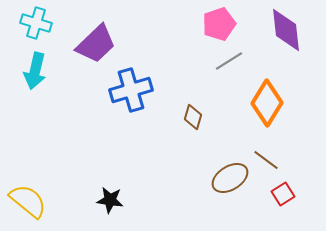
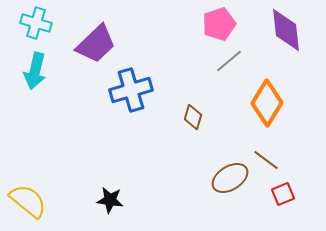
gray line: rotated 8 degrees counterclockwise
red square: rotated 10 degrees clockwise
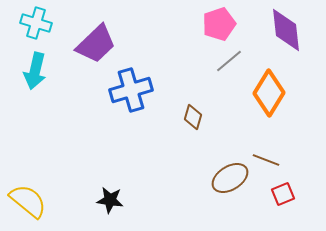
orange diamond: moved 2 px right, 10 px up
brown line: rotated 16 degrees counterclockwise
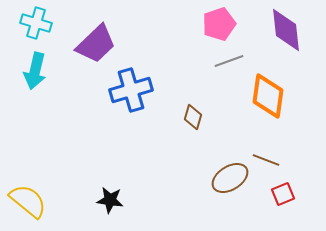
gray line: rotated 20 degrees clockwise
orange diamond: moved 1 px left, 3 px down; rotated 24 degrees counterclockwise
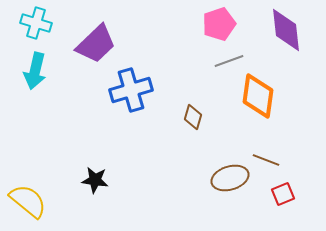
orange diamond: moved 10 px left
brown ellipse: rotated 15 degrees clockwise
black star: moved 15 px left, 20 px up
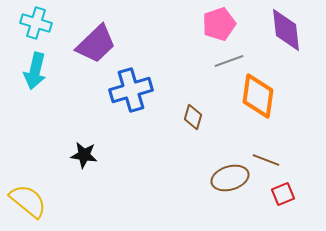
black star: moved 11 px left, 25 px up
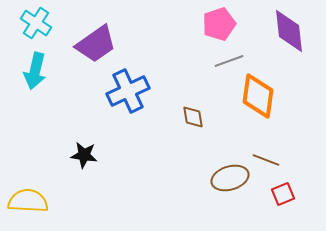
cyan cross: rotated 16 degrees clockwise
purple diamond: moved 3 px right, 1 px down
purple trapezoid: rotated 9 degrees clockwise
blue cross: moved 3 px left, 1 px down; rotated 9 degrees counterclockwise
brown diamond: rotated 25 degrees counterclockwise
yellow semicircle: rotated 36 degrees counterclockwise
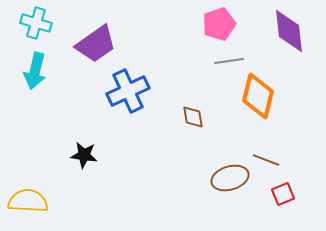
cyan cross: rotated 16 degrees counterclockwise
gray line: rotated 12 degrees clockwise
orange diamond: rotated 6 degrees clockwise
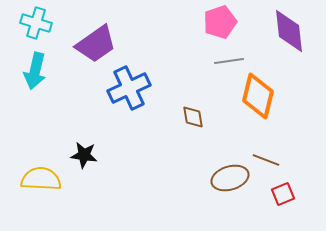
pink pentagon: moved 1 px right, 2 px up
blue cross: moved 1 px right, 3 px up
yellow semicircle: moved 13 px right, 22 px up
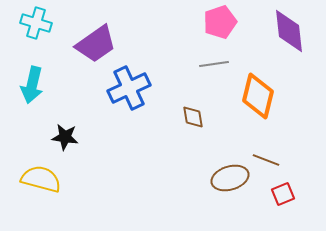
gray line: moved 15 px left, 3 px down
cyan arrow: moved 3 px left, 14 px down
black star: moved 19 px left, 18 px up
yellow semicircle: rotated 12 degrees clockwise
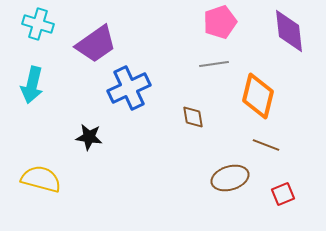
cyan cross: moved 2 px right, 1 px down
black star: moved 24 px right
brown line: moved 15 px up
